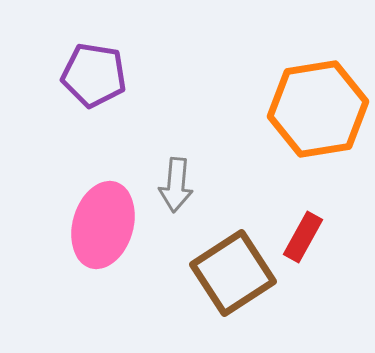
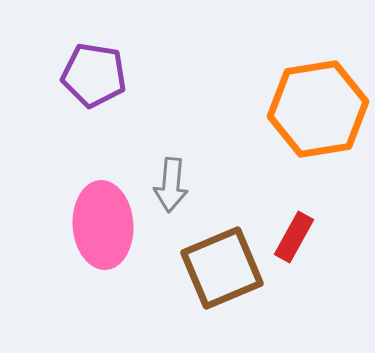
gray arrow: moved 5 px left
pink ellipse: rotated 20 degrees counterclockwise
red rectangle: moved 9 px left
brown square: moved 11 px left, 5 px up; rotated 10 degrees clockwise
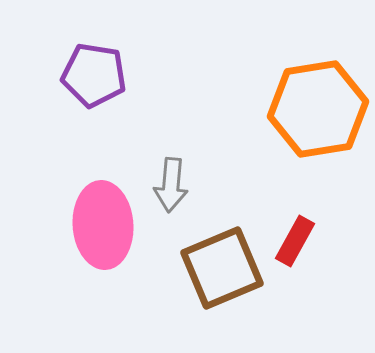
red rectangle: moved 1 px right, 4 px down
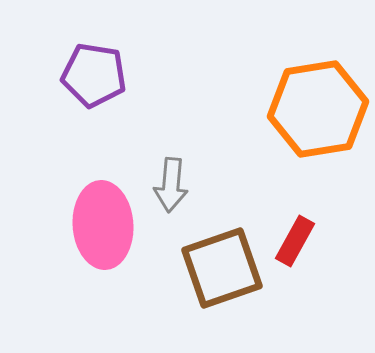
brown square: rotated 4 degrees clockwise
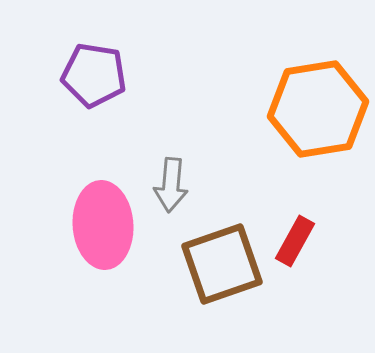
brown square: moved 4 px up
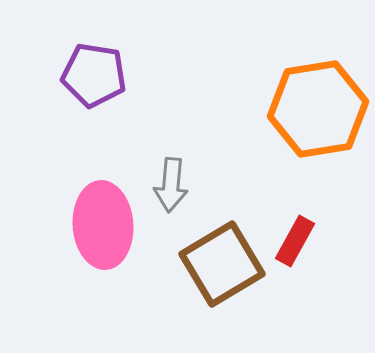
brown square: rotated 12 degrees counterclockwise
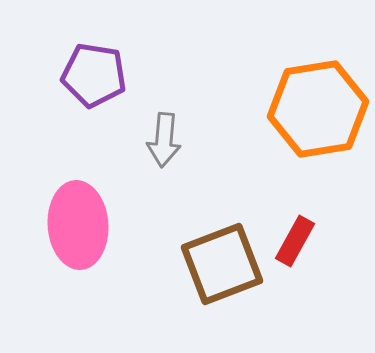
gray arrow: moved 7 px left, 45 px up
pink ellipse: moved 25 px left
brown square: rotated 10 degrees clockwise
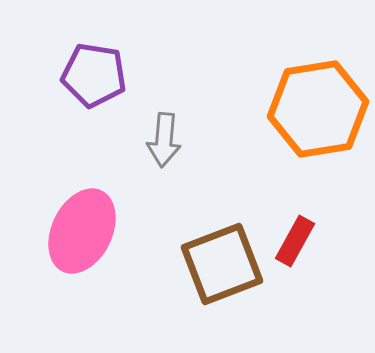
pink ellipse: moved 4 px right, 6 px down; rotated 30 degrees clockwise
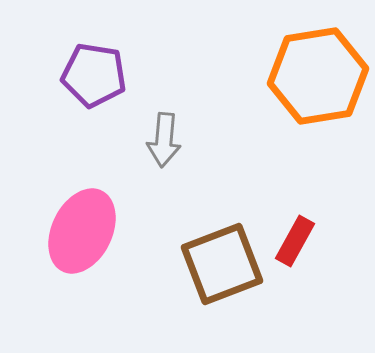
orange hexagon: moved 33 px up
